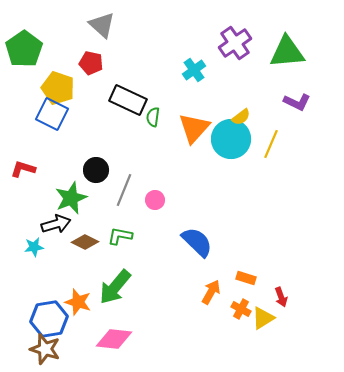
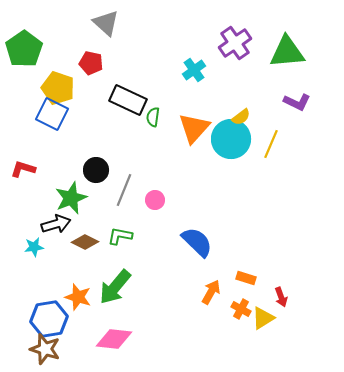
gray triangle: moved 4 px right, 2 px up
orange star: moved 5 px up
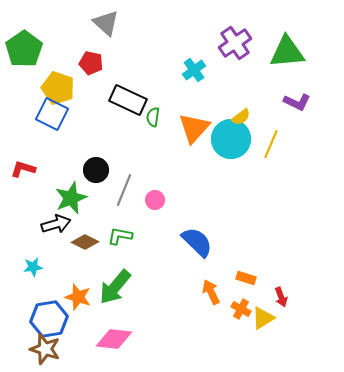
cyan star: moved 1 px left, 20 px down
orange arrow: rotated 55 degrees counterclockwise
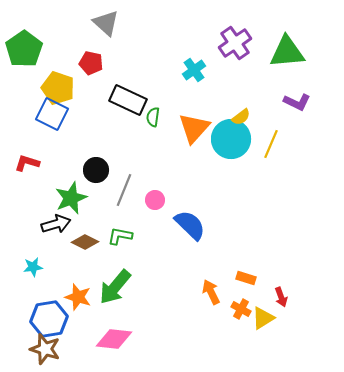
red L-shape: moved 4 px right, 6 px up
blue semicircle: moved 7 px left, 17 px up
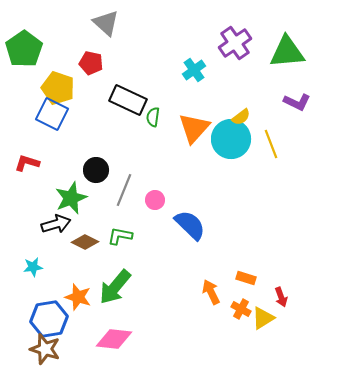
yellow line: rotated 44 degrees counterclockwise
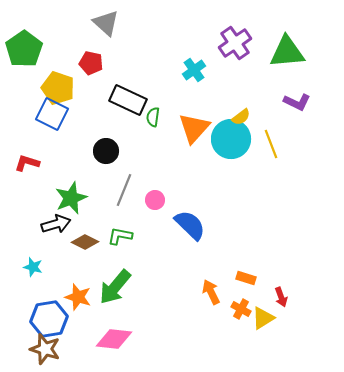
black circle: moved 10 px right, 19 px up
cyan star: rotated 24 degrees clockwise
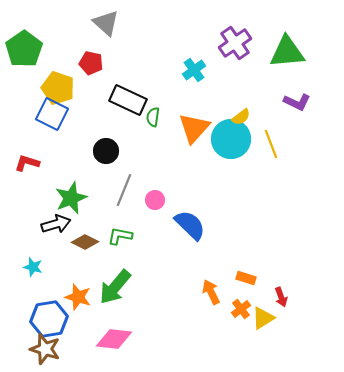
orange cross: rotated 24 degrees clockwise
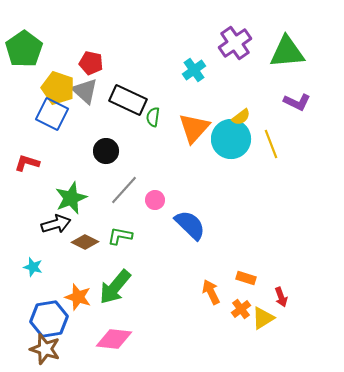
gray triangle: moved 21 px left, 68 px down
gray line: rotated 20 degrees clockwise
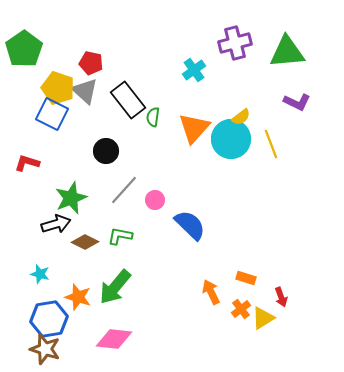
purple cross: rotated 20 degrees clockwise
black rectangle: rotated 27 degrees clockwise
cyan star: moved 7 px right, 7 px down
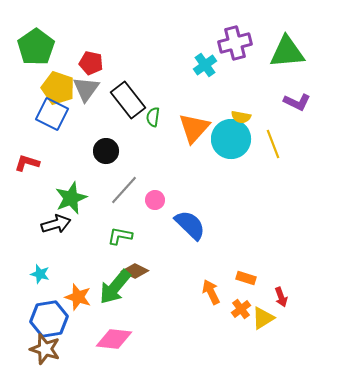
green pentagon: moved 12 px right, 2 px up
cyan cross: moved 11 px right, 5 px up
gray triangle: moved 1 px right, 2 px up; rotated 24 degrees clockwise
yellow semicircle: rotated 48 degrees clockwise
yellow line: moved 2 px right
brown diamond: moved 50 px right, 29 px down
